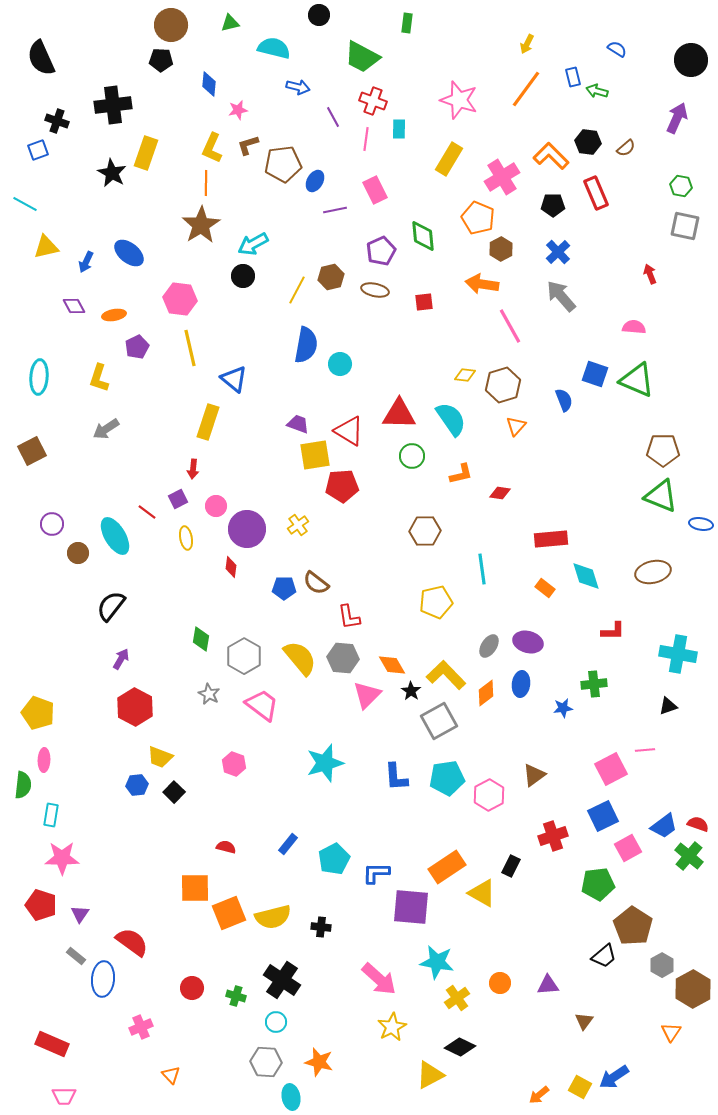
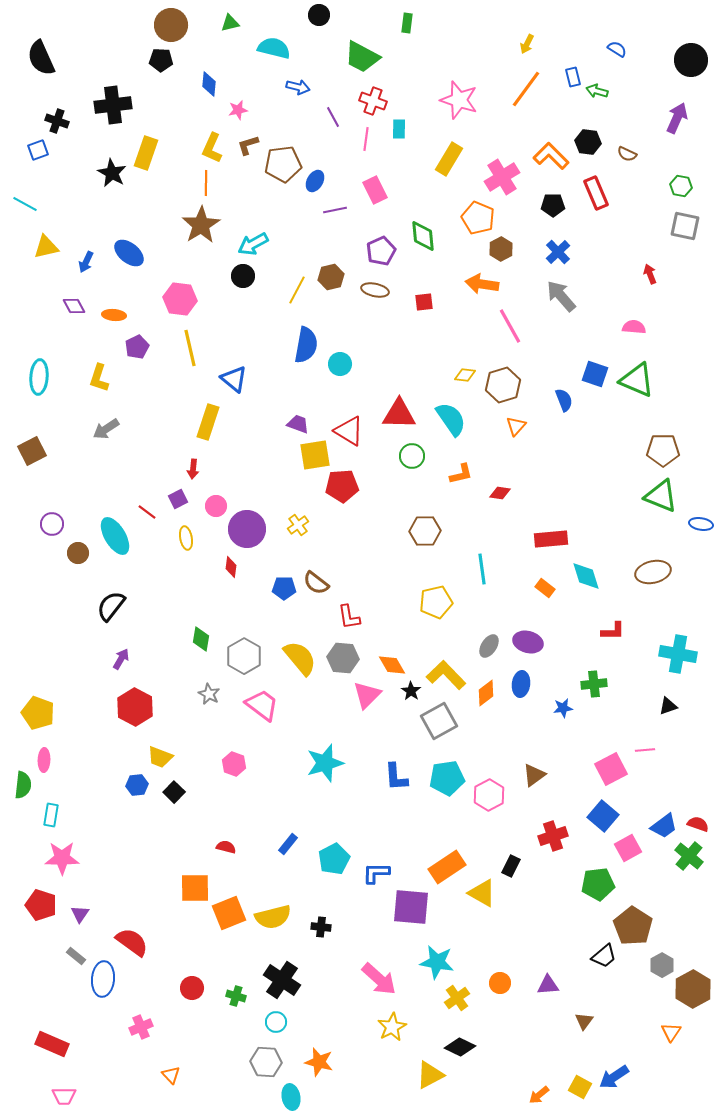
brown semicircle at (626, 148): moved 1 px right, 6 px down; rotated 66 degrees clockwise
orange ellipse at (114, 315): rotated 15 degrees clockwise
blue square at (603, 816): rotated 24 degrees counterclockwise
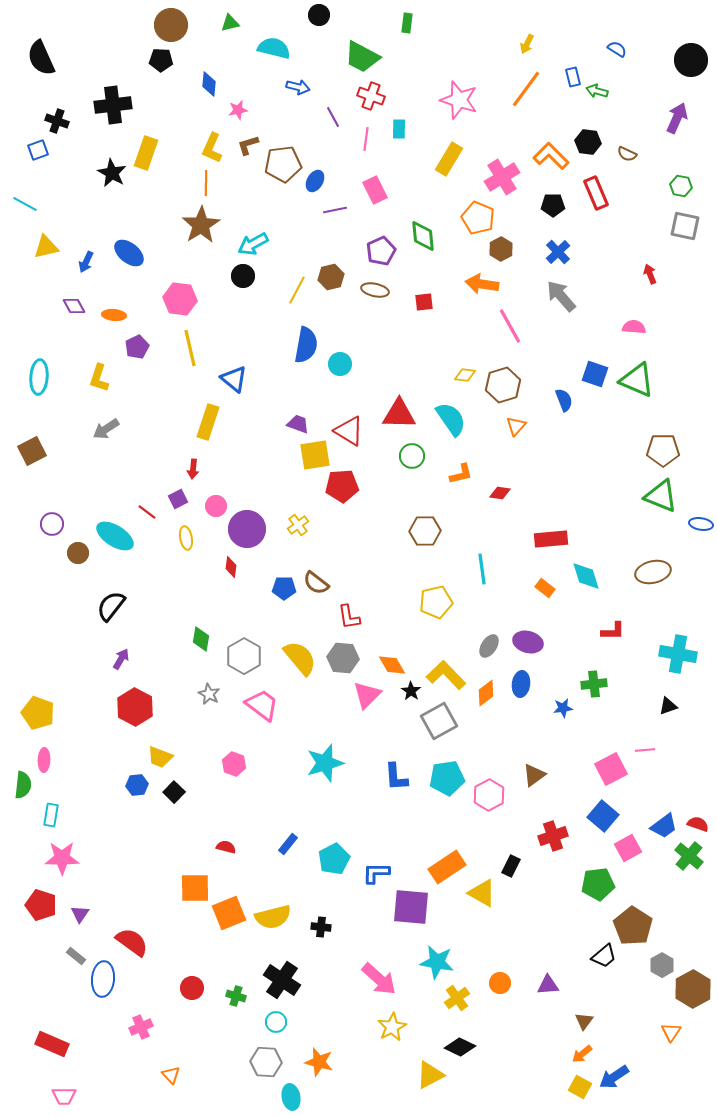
red cross at (373, 101): moved 2 px left, 5 px up
cyan ellipse at (115, 536): rotated 27 degrees counterclockwise
orange arrow at (539, 1095): moved 43 px right, 41 px up
